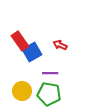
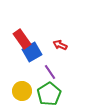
red rectangle: moved 2 px right, 2 px up
purple line: moved 1 px up; rotated 56 degrees clockwise
green pentagon: rotated 30 degrees clockwise
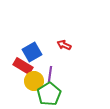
red rectangle: moved 1 px right, 27 px down; rotated 24 degrees counterclockwise
red arrow: moved 4 px right
purple line: moved 2 px down; rotated 42 degrees clockwise
yellow circle: moved 12 px right, 10 px up
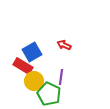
purple line: moved 11 px right, 3 px down
green pentagon: rotated 15 degrees counterclockwise
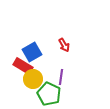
red arrow: rotated 144 degrees counterclockwise
yellow circle: moved 1 px left, 2 px up
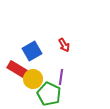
blue square: moved 1 px up
red rectangle: moved 6 px left, 3 px down
